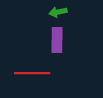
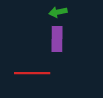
purple rectangle: moved 1 px up
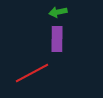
red line: rotated 28 degrees counterclockwise
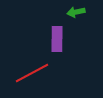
green arrow: moved 18 px right
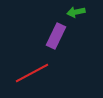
purple rectangle: moved 1 px left, 3 px up; rotated 25 degrees clockwise
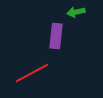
purple rectangle: rotated 20 degrees counterclockwise
